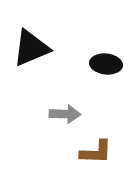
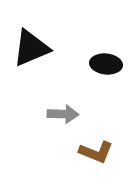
gray arrow: moved 2 px left
brown L-shape: rotated 20 degrees clockwise
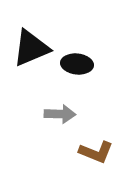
black ellipse: moved 29 px left
gray arrow: moved 3 px left
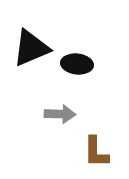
brown L-shape: rotated 68 degrees clockwise
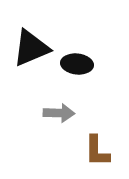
gray arrow: moved 1 px left, 1 px up
brown L-shape: moved 1 px right, 1 px up
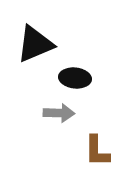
black triangle: moved 4 px right, 4 px up
black ellipse: moved 2 px left, 14 px down
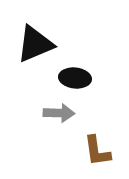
brown L-shape: rotated 8 degrees counterclockwise
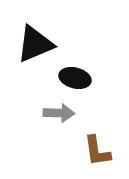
black ellipse: rotated 8 degrees clockwise
